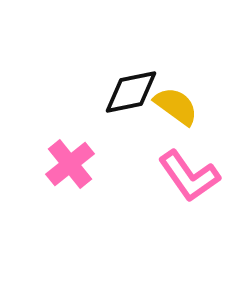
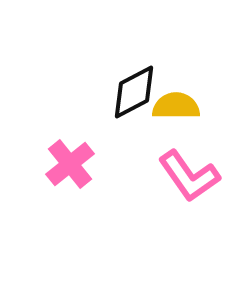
black diamond: moved 3 px right; rotated 16 degrees counterclockwise
yellow semicircle: rotated 36 degrees counterclockwise
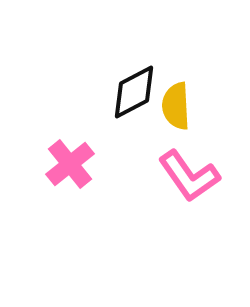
yellow semicircle: rotated 93 degrees counterclockwise
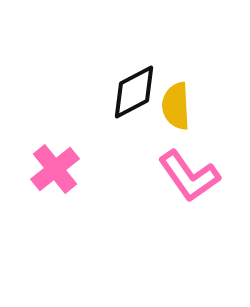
pink cross: moved 15 px left, 5 px down
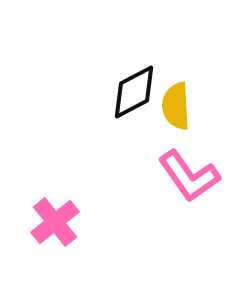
pink cross: moved 53 px down
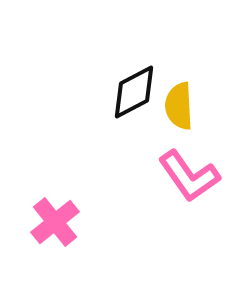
yellow semicircle: moved 3 px right
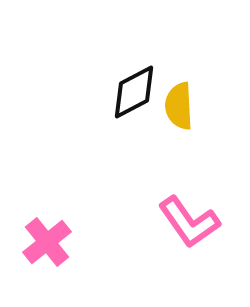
pink L-shape: moved 46 px down
pink cross: moved 8 px left, 20 px down
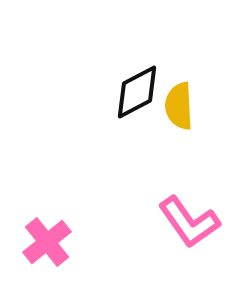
black diamond: moved 3 px right
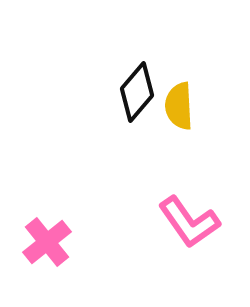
black diamond: rotated 22 degrees counterclockwise
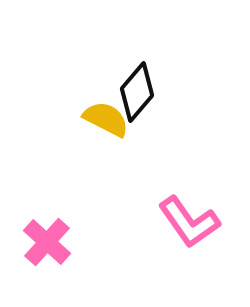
yellow semicircle: moved 73 px left, 13 px down; rotated 120 degrees clockwise
pink cross: rotated 9 degrees counterclockwise
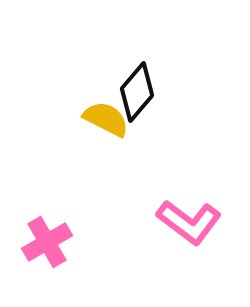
pink L-shape: rotated 18 degrees counterclockwise
pink cross: rotated 18 degrees clockwise
